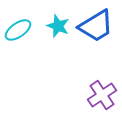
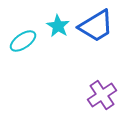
cyan star: rotated 10 degrees clockwise
cyan ellipse: moved 5 px right, 11 px down
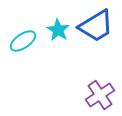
cyan star: moved 4 px down
purple cross: moved 2 px left
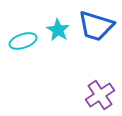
blue trapezoid: rotated 48 degrees clockwise
cyan ellipse: rotated 16 degrees clockwise
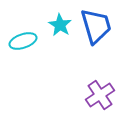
blue trapezoid: rotated 123 degrees counterclockwise
cyan star: moved 2 px right, 5 px up
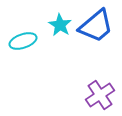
blue trapezoid: rotated 66 degrees clockwise
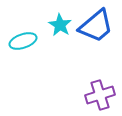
purple cross: rotated 16 degrees clockwise
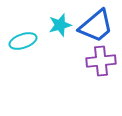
cyan star: rotated 25 degrees clockwise
purple cross: moved 1 px right, 34 px up; rotated 12 degrees clockwise
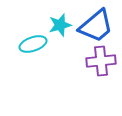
cyan ellipse: moved 10 px right, 3 px down
